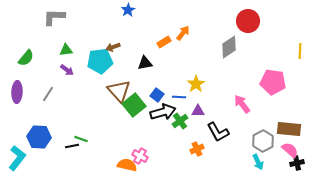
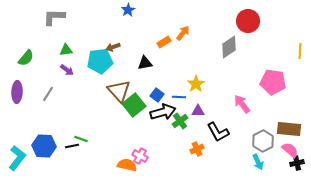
blue hexagon: moved 5 px right, 9 px down
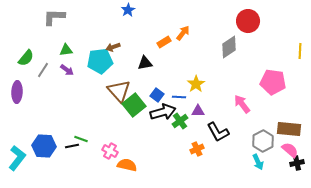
gray line: moved 5 px left, 24 px up
pink cross: moved 30 px left, 5 px up
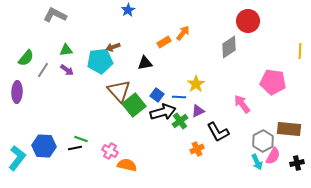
gray L-shape: moved 1 px right, 2 px up; rotated 25 degrees clockwise
purple triangle: rotated 24 degrees counterclockwise
black line: moved 3 px right, 2 px down
pink semicircle: moved 17 px left, 6 px down; rotated 78 degrees clockwise
cyan arrow: moved 1 px left
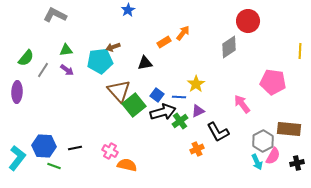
green line: moved 27 px left, 27 px down
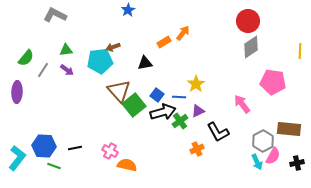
gray diamond: moved 22 px right
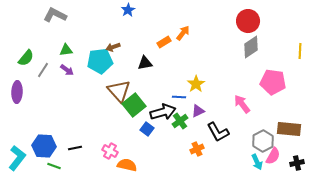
blue square: moved 10 px left, 34 px down
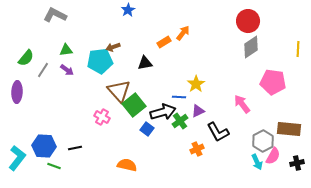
yellow line: moved 2 px left, 2 px up
pink cross: moved 8 px left, 34 px up
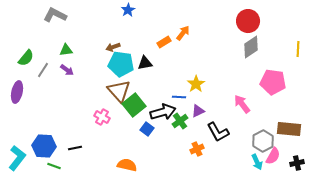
cyan pentagon: moved 21 px right, 3 px down; rotated 15 degrees clockwise
purple ellipse: rotated 10 degrees clockwise
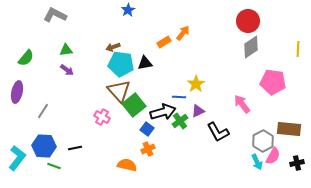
gray line: moved 41 px down
orange cross: moved 49 px left
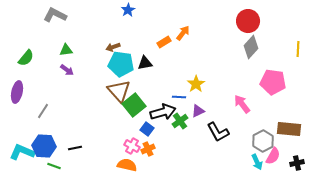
gray diamond: rotated 15 degrees counterclockwise
pink cross: moved 30 px right, 29 px down
cyan L-shape: moved 5 px right, 6 px up; rotated 105 degrees counterclockwise
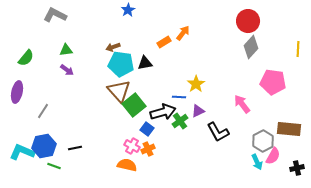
blue hexagon: rotated 15 degrees counterclockwise
black cross: moved 5 px down
